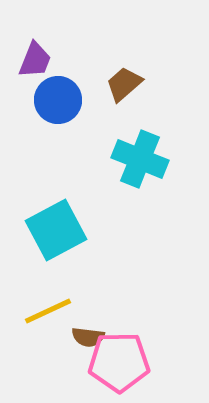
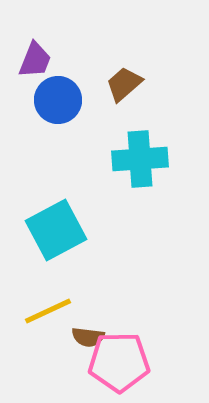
cyan cross: rotated 26 degrees counterclockwise
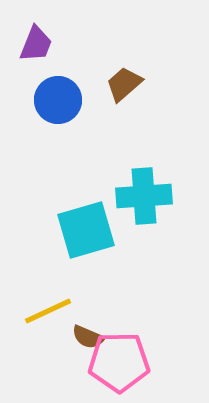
purple trapezoid: moved 1 px right, 16 px up
cyan cross: moved 4 px right, 37 px down
cyan square: moved 30 px right; rotated 12 degrees clockwise
brown semicircle: rotated 16 degrees clockwise
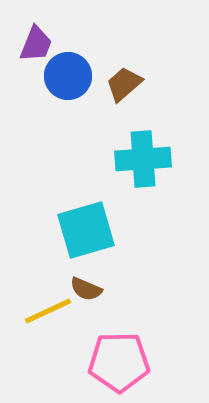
blue circle: moved 10 px right, 24 px up
cyan cross: moved 1 px left, 37 px up
brown semicircle: moved 2 px left, 48 px up
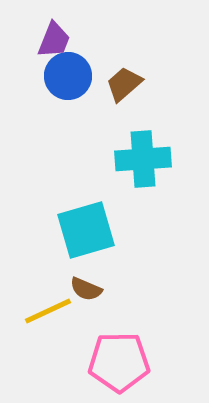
purple trapezoid: moved 18 px right, 4 px up
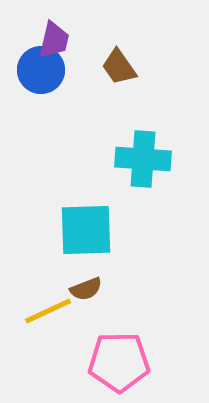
purple trapezoid: rotated 9 degrees counterclockwise
blue circle: moved 27 px left, 6 px up
brown trapezoid: moved 5 px left, 17 px up; rotated 84 degrees counterclockwise
cyan cross: rotated 8 degrees clockwise
cyan square: rotated 14 degrees clockwise
brown semicircle: rotated 44 degrees counterclockwise
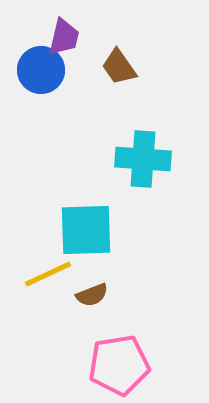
purple trapezoid: moved 10 px right, 3 px up
brown semicircle: moved 6 px right, 6 px down
yellow line: moved 37 px up
pink pentagon: moved 3 px down; rotated 8 degrees counterclockwise
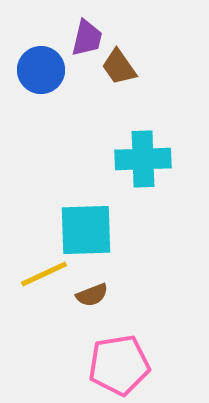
purple trapezoid: moved 23 px right, 1 px down
cyan cross: rotated 6 degrees counterclockwise
yellow line: moved 4 px left
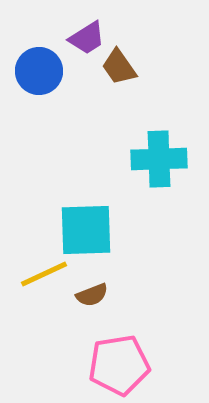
purple trapezoid: rotated 45 degrees clockwise
blue circle: moved 2 px left, 1 px down
cyan cross: moved 16 px right
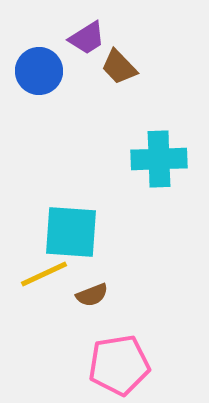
brown trapezoid: rotated 9 degrees counterclockwise
cyan square: moved 15 px left, 2 px down; rotated 6 degrees clockwise
